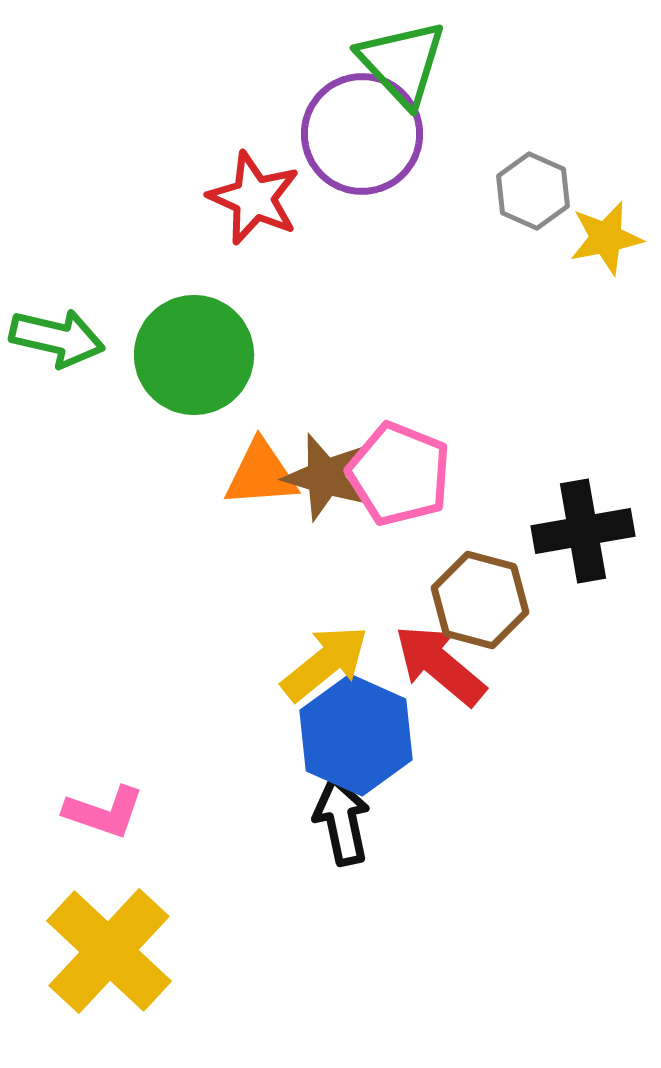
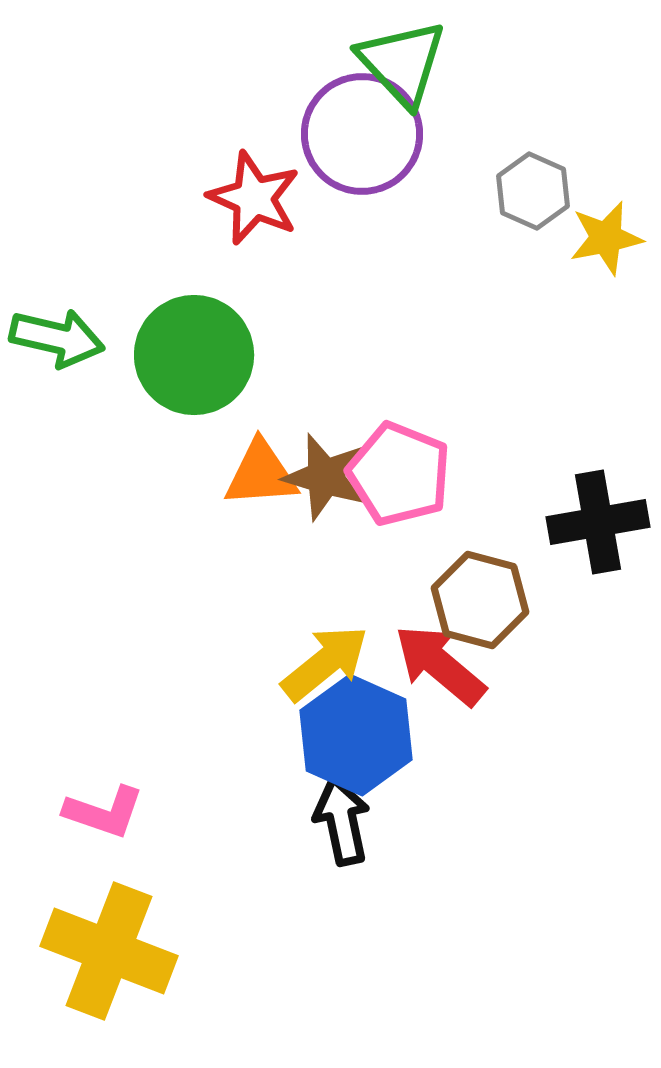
black cross: moved 15 px right, 9 px up
yellow cross: rotated 22 degrees counterclockwise
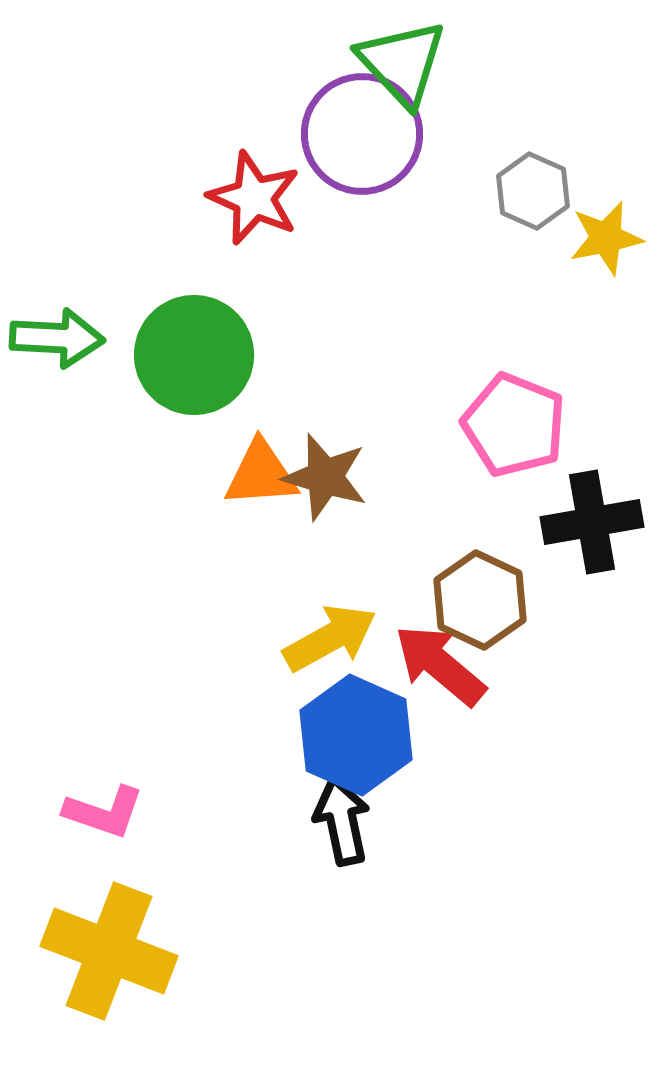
green arrow: rotated 10 degrees counterclockwise
pink pentagon: moved 115 px right, 49 px up
black cross: moved 6 px left
brown hexagon: rotated 10 degrees clockwise
yellow arrow: moved 5 px right, 25 px up; rotated 10 degrees clockwise
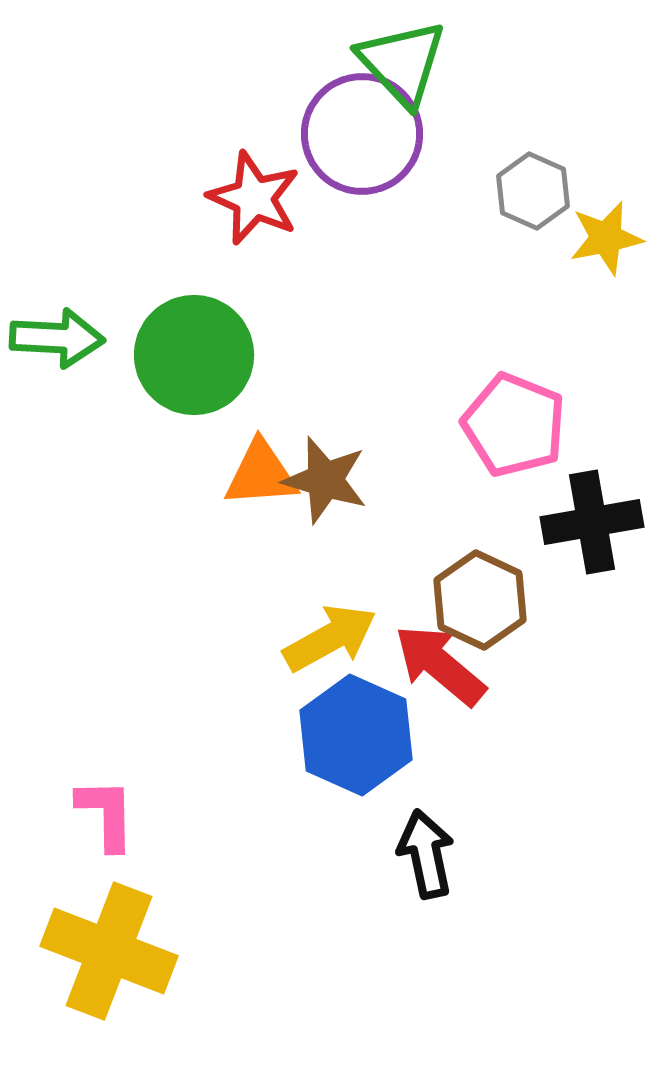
brown star: moved 3 px down
pink L-shape: moved 2 px right, 2 px down; rotated 110 degrees counterclockwise
black arrow: moved 84 px right, 33 px down
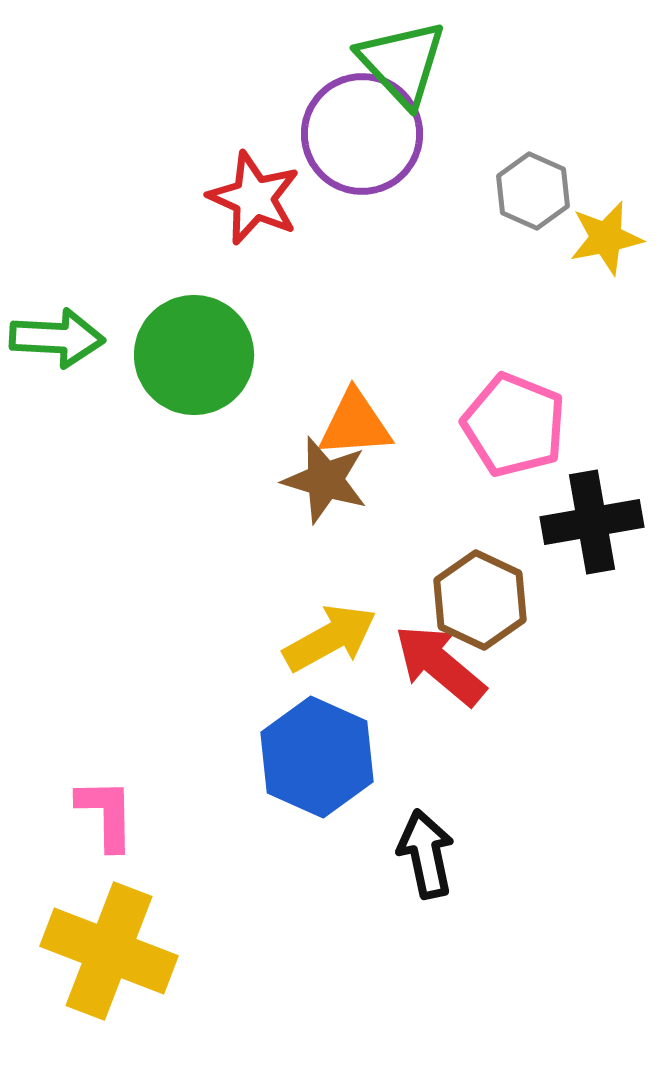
orange triangle: moved 94 px right, 50 px up
blue hexagon: moved 39 px left, 22 px down
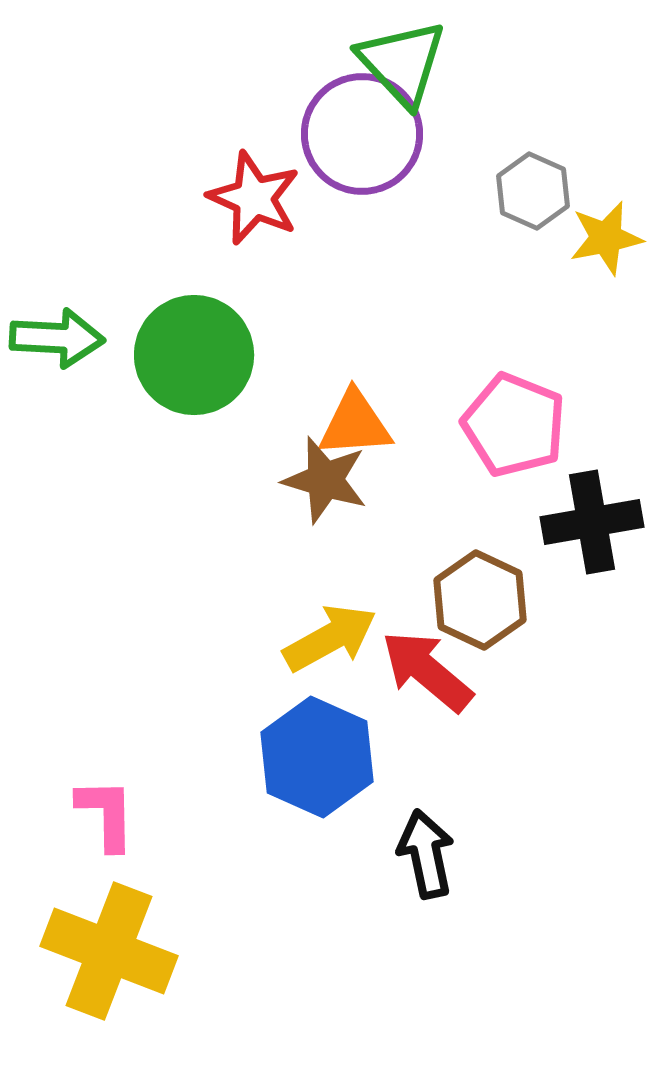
red arrow: moved 13 px left, 6 px down
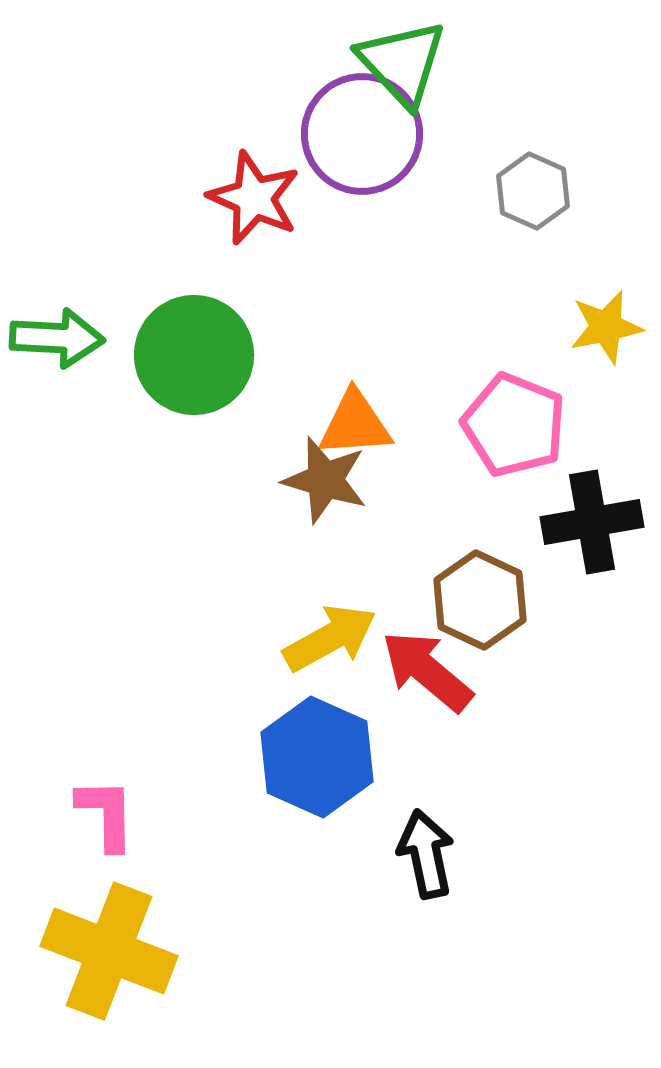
yellow star: moved 89 px down
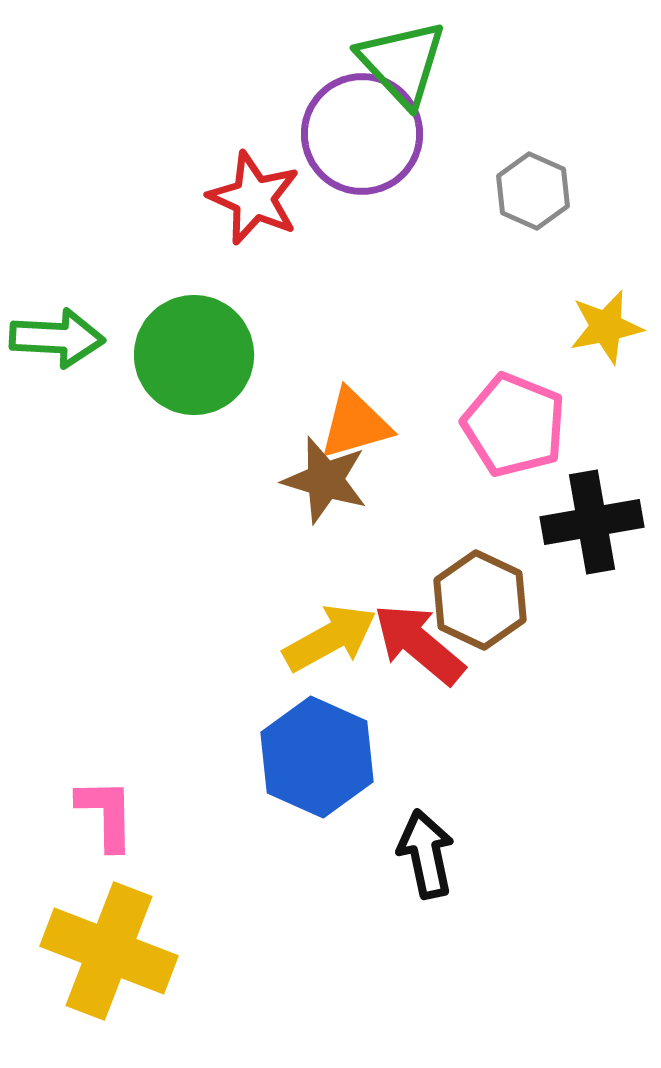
orange triangle: rotated 12 degrees counterclockwise
red arrow: moved 8 px left, 27 px up
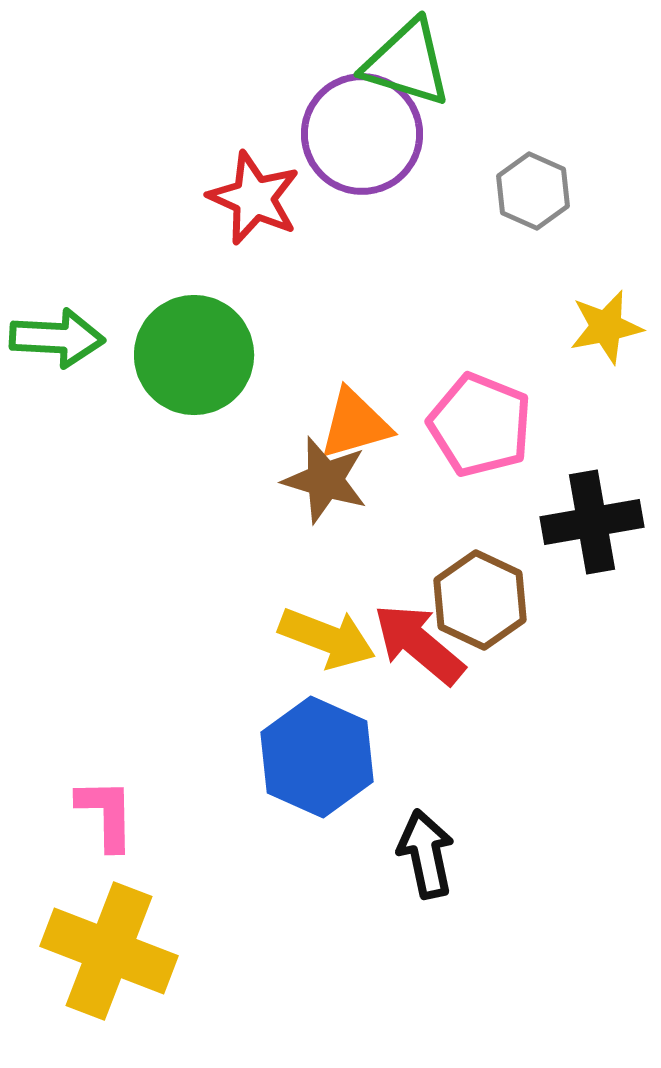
green triangle: moved 5 px right; rotated 30 degrees counterclockwise
pink pentagon: moved 34 px left
yellow arrow: moved 3 px left; rotated 50 degrees clockwise
